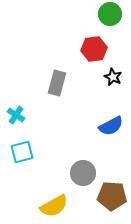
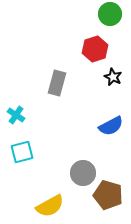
red hexagon: moved 1 px right; rotated 10 degrees counterclockwise
brown pentagon: moved 4 px left, 1 px up; rotated 12 degrees clockwise
yellow semicircle: moved 4 px left
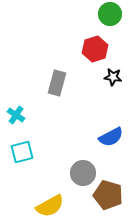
black star: rotated 18 degrees counterclockwise
blue semicircle: moved 11 px down
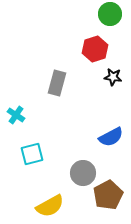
cyan square: moved 10 px right, 2 px down
brown pentagon: rotated 28 degrees clockwise
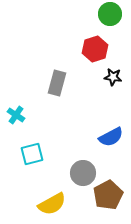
yellow semicircle: moved 2 px right, 2 px up
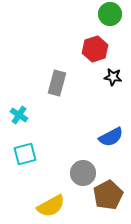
cyan cross: moved 3 px right
cyan square: moved 7 px left
yellow semicircle: moved 1 px left, 2 px down
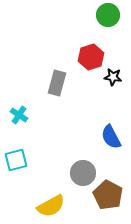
green circle: moved 2 px left, 1 px down
red hexagon: moved 4 px left, 8 px down
blue semicircle: rotated 90 degrees clockwise
cyan square: moved 9 px left, 6 px down
brown pentagon: rotated 16 degrees counterclockwise
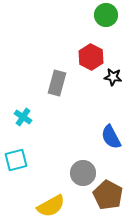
green circle: moved 2 px left
red hexagon: rotated 15 degrees counterclockwise
cyan cross: moved 4 px right, 2 px down
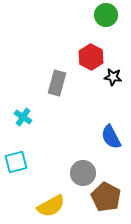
cyan square: moved 2 px down
brown pentagon: moved 2 px left, 2 px down
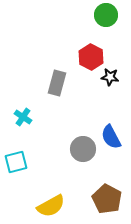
black star: moved 3 px left
gray circle: moved 24 px up
brown pentagon: moved 1 px right, 2 px down
